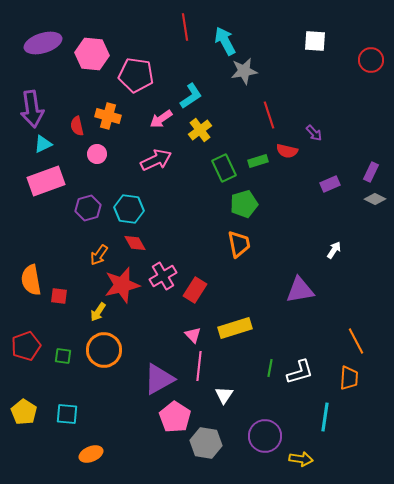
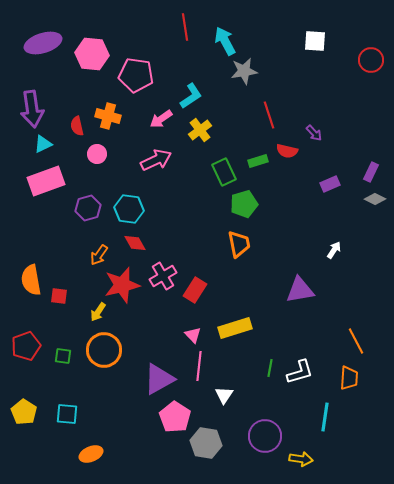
green rectangle at (224, 168): moved 4 px down
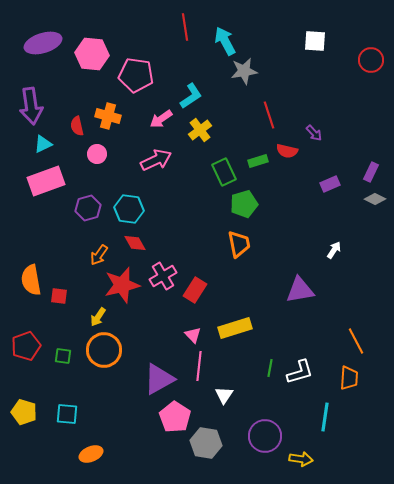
purple arrow at (32, 109): moved 1 px left, 3 px up
yellow arrow at (98, 312): moved 5 px down
yellow pentagon at (24, 412): rotated 15 degrees counterclockwise
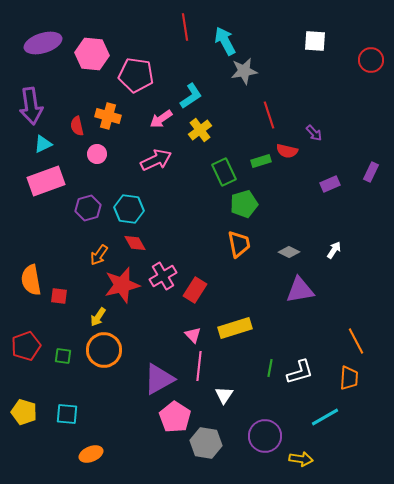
green rectangle at (258, 161): moved 3 px right
gray diamond at (375, 199): moved 86 px left, 53 px down
cyan line at (325, 417): rotated 52 degrees clockwise
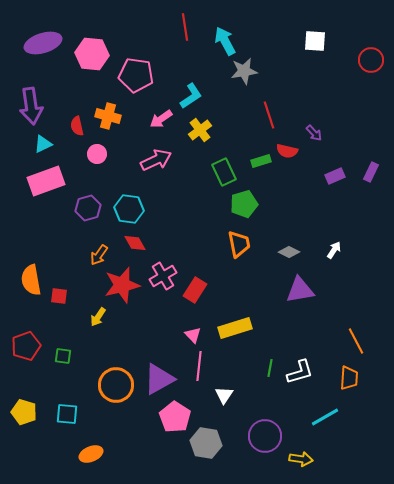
purple rectangle at (330, 184): moved 5 px right, 8 px up
orange circle at (104, 350): moved 12 px right, 35 px down
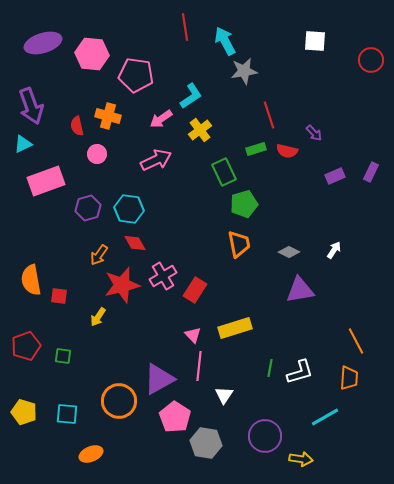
purple arrow at (31, 106): rotated 12 degrees counterclockwise
cyan triangle at (43, 144): moved 20 px left
green rectangle at (261, 161): moved 5 px left, 12 px up
orange circle at (116, 385): moved 3 px right, 16 px down
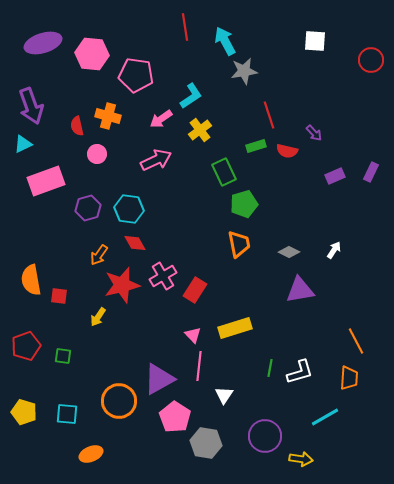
green rectangle at (256, 149): moved 3 px up
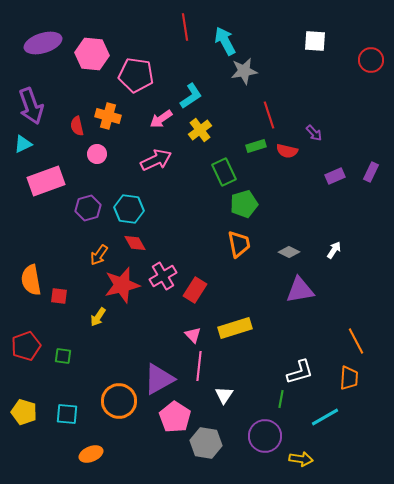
green line at (270, 368): moved 11 px right, 31 px down
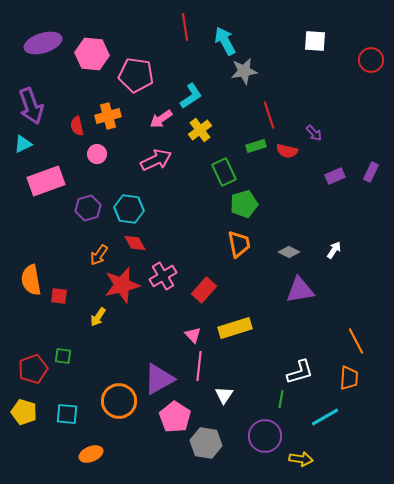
orange cross at (108, 116): rotated 30 degrees counterclockwise
red rectangle at (195, 290): moved 9 px right; rotated 10 degrees clockwise
red pentagon at (26, 346): moved 7 px right, 23 px down
